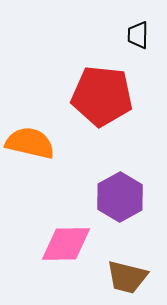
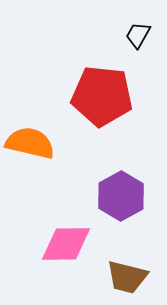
black trapezoid: rotated 28 degrees clockwise
purple hexagon: moved 1 px right, 1 px up
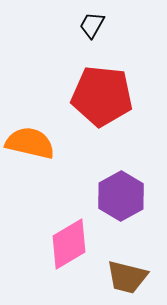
black trapezoid: moved 46 px left, 10 px up
pink diamond: moved 3 px right; rotated 30 degrees counterclockwise
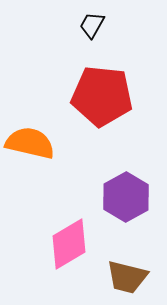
purple hexagon: moved 5 px right, 1 px down
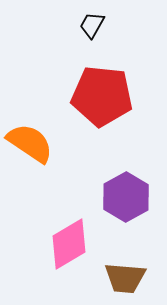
orange semicircle: rotated 21 degrees clockwise
brown trapezoid: moved 2 px left, 1 px down; rotated 9 degrees counterclockwise
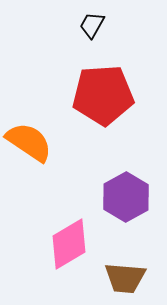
red pentagon: moved 1 px right, 1 px up; rotated 10 degrees counterclockwise
orange semicircle: moved 1 px left, 1 px up
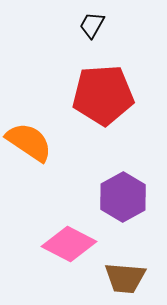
purple hexagon: moved 3 px left
pink diamond: rotated 58 degrees clockwise
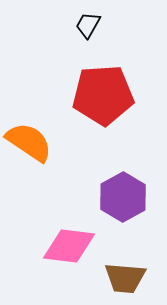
black trapezoid: moved 4 px left
pink diamond: moved 2 px down; rotated 20 degrees counterclockwise
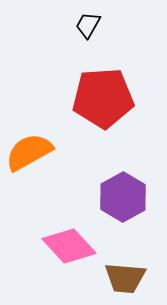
red pentagon: moved 3 px down
orange semicircle: moved 10 px down; rotated 63 degrees counterclockwise
pink diamond: rotated 40 degrees clockwise
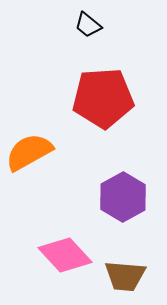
black trapezoid: rotated 80 degrees counterclockwise
pink diamond: moved 4 px left, 9 px down
brown trapezoid: moved 2 px up
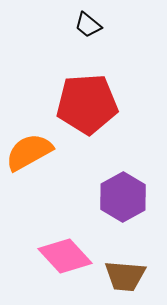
red pentagon: moved 16 px left, 6 px down
pink diamond: moved 1 px down
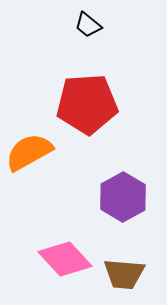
pink diamond: moved 3 px down
brown trapezoid: moved 1 px left, 2 px up
